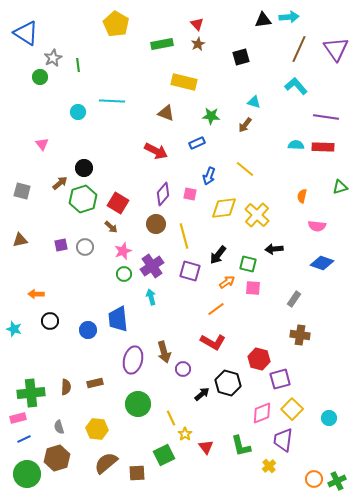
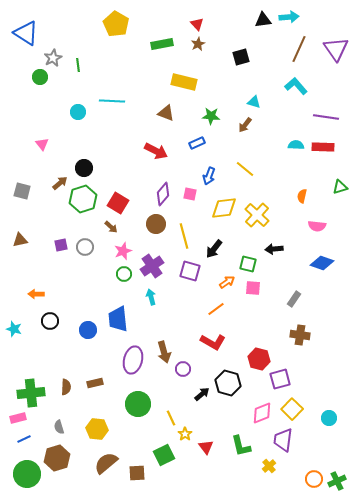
black arrow at (218, 255): moved 4 px left, 6 px up
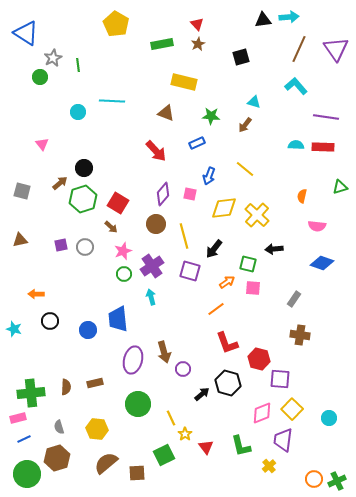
red arrow at (156, 151): rotated 20 degrees clockwise
red L-shape at (213, 342): moved 14 px right, 1 px down; rotated 40 degrees clockwise
purple square at (280, 379): rotated 20 degrees clockwise
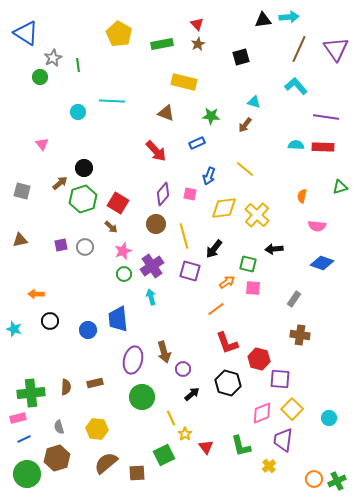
yellow pentagon at (116, 24): moved 3 px right, 10 px down
black arrow at (202, 394): moved 10 px left
green circle at (138, 404): moved 4 px right, 7 px up
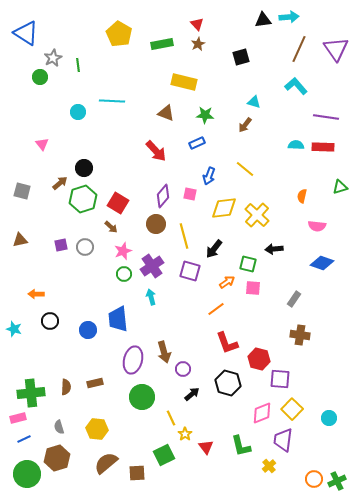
green star at (211, 116): moved 6 px left, 1 px up
purple diamond at (163, 194): moved 2 px down
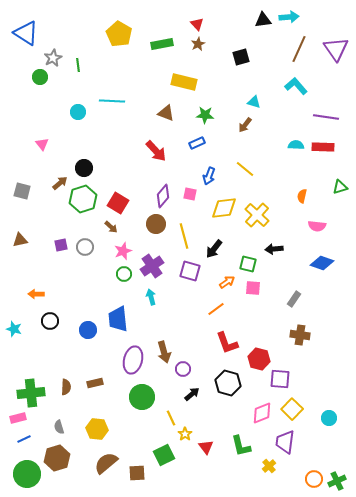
purple trapezoid at (283, 440): moved 2 px right, 2 px down
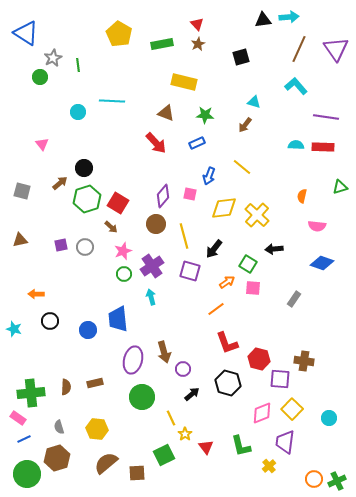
red arrow at (156, 151): moved 8 px up
yellow line at (245, 169): moved 3 px left, 2 px up
green hexagon at (83, 199): moved 4 px right
green square at (248, 264): rotated 18 degrees clockwise
brown cross at (300, 335): moved 4 px right, 26 px down
pink rectangle at (18, 418): rotated 49 degrees clockwise
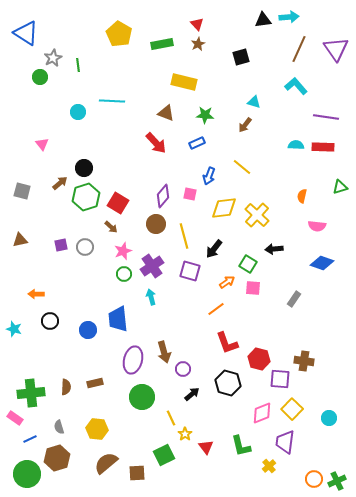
green hexagon at (87, 199): moved 1 px left, 2 px up
pink rectangle at (18, 418): moved 3 px left
blue line at (24, 439): moved 6 px right
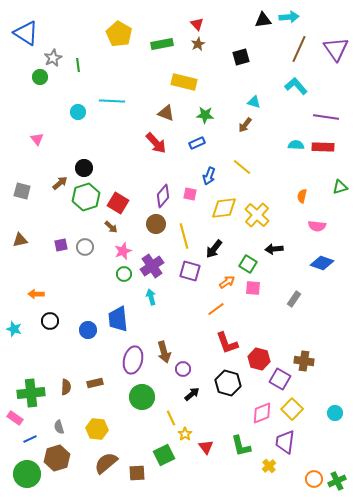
pink triangle at (42, 144): moved 5 px left, 5 px up
purple square at (280, 379): rotated 25 degrees clockwise
cyan circle at (329, 418): moved 6 px right, 5 px up
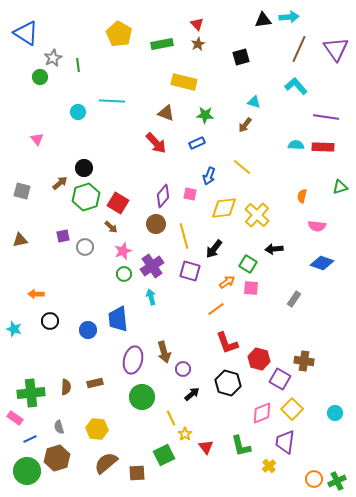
purple square at (61, 245): moved 2 px right, 9 px up
pink square at (253, 288): moved 2 px left
green circle at (27, 474): moved 3 px up
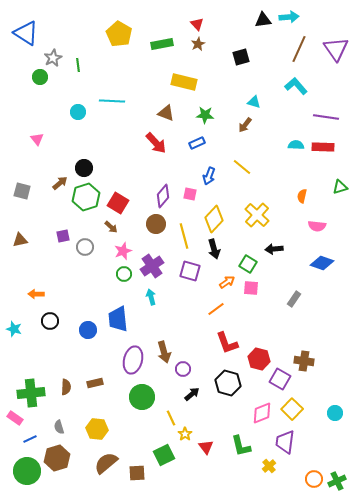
yellow diamond at (224, 208): moved 10 px left, 11 px down; rotated 40 degrees counterclockwise
black arrow at (214, 249): rotated 54 degrees counterclockwise
